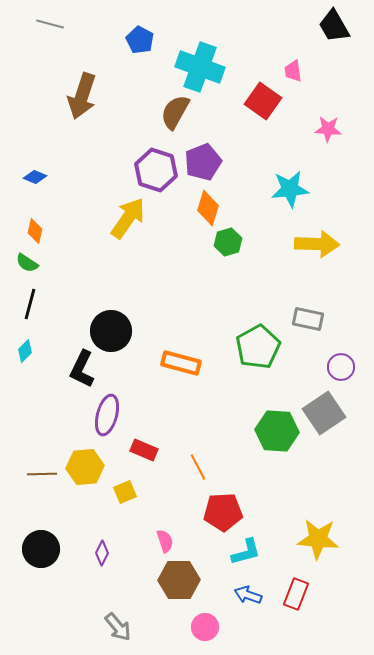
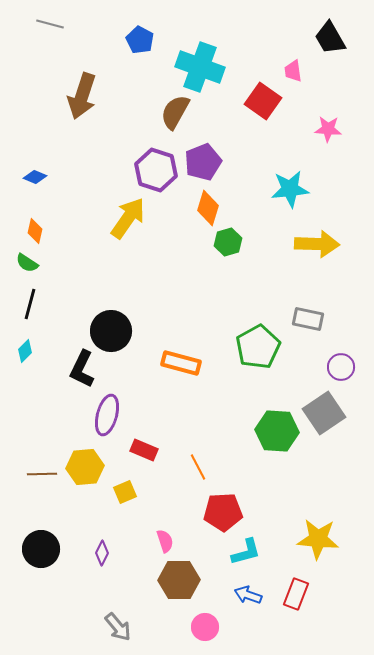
black trapezoid at (334, 26): moved 4 px left, 12 px down
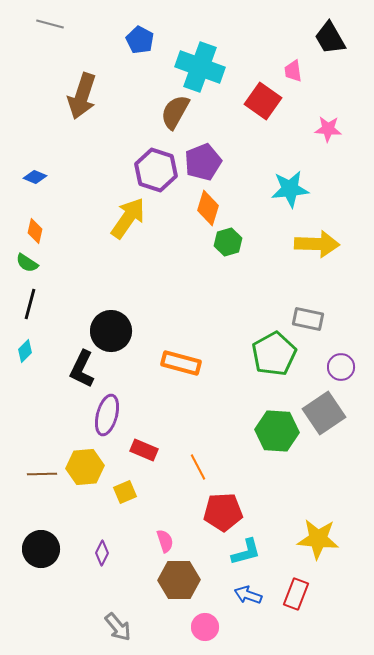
green pentagon at (258, 347): moved 16 px right, 7 px down
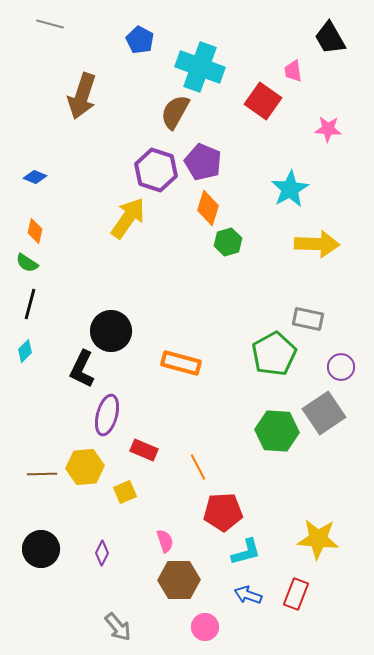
purple pentagon at (203, 162): rotated 27 degrees counterclockwise
cyan star at (290, 189): rotated 24 degrees counterclockwise
